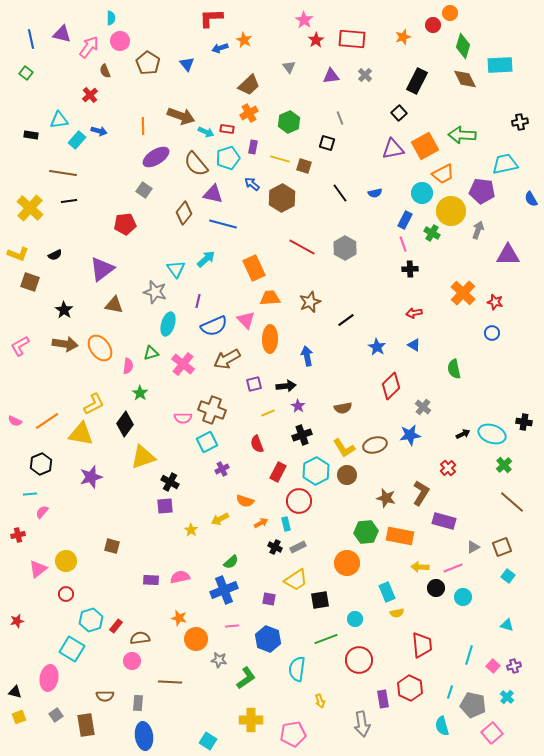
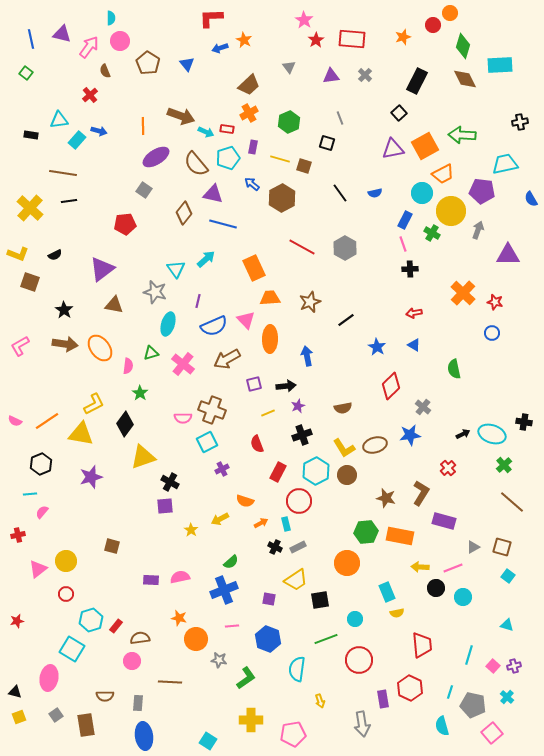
purple star at (298, 406): rotated 16 degrees clockwise
brown square at (502, 547): rotated 36 degrees clockwise
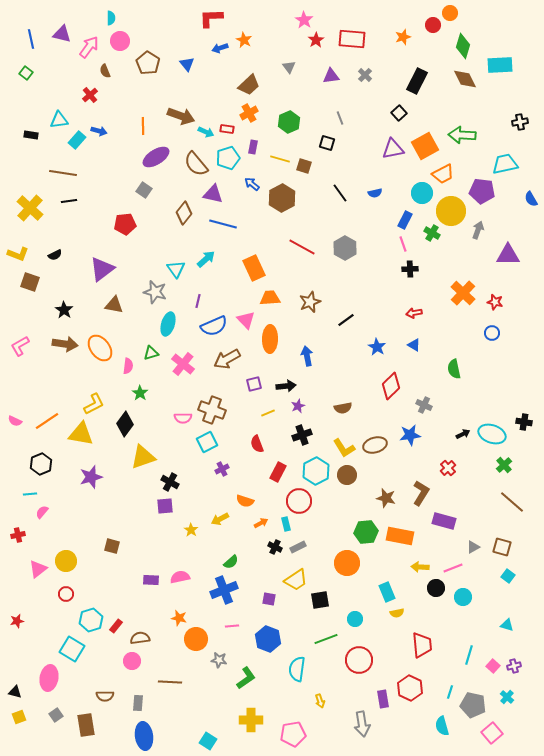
gray cross at (423, 407): moved 1 px right, 2 px up; rotated 14 degrees counterclockwise
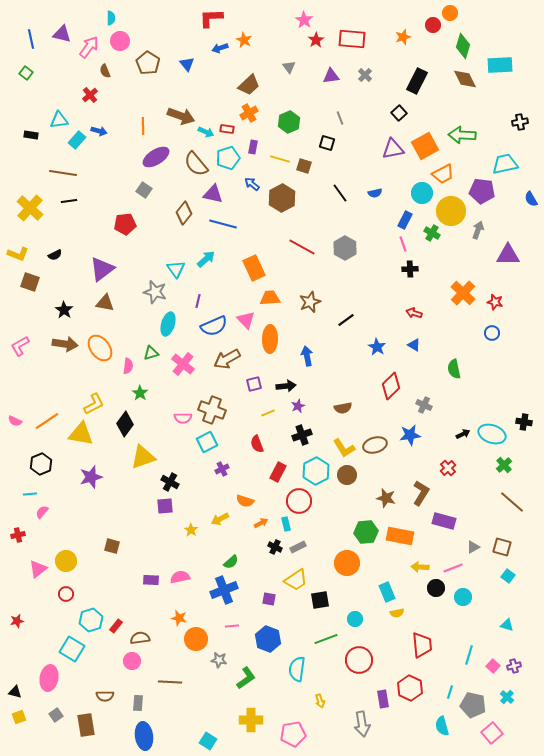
brown triangle at (114, 305): moved 9 px left, 2 px up
red arrow at (414, 313): rotated 28 degrees clockwise
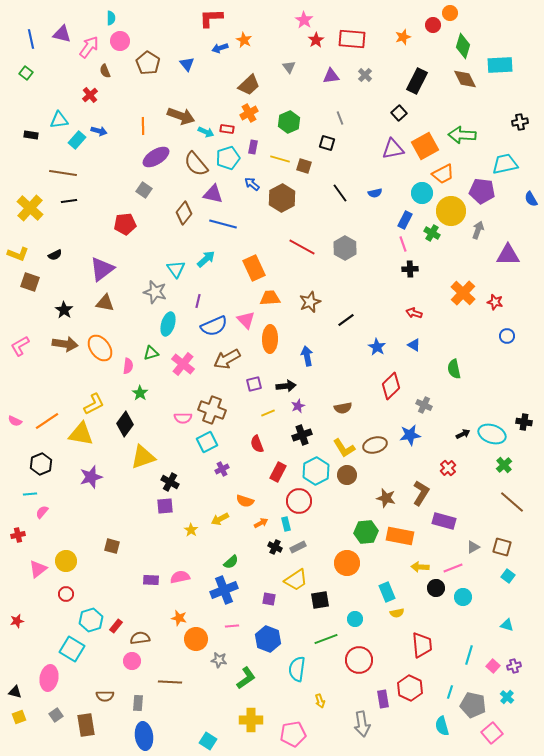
blue circle at (492, 333): moved 15 px right, 3 px down
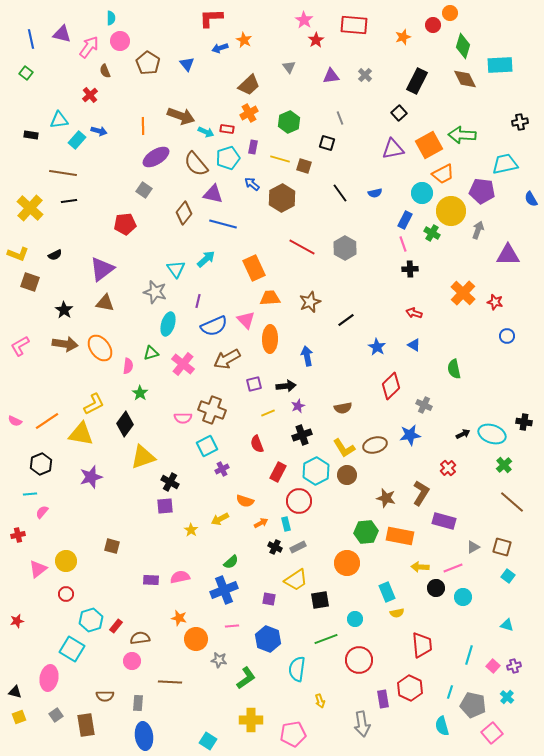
red rectangle at (352, 39): moved 2 px right, 14 px up
orange square at (425, 146): moved 4 px right, 1 px up
cyan square at (207, 442): moved 4 px down
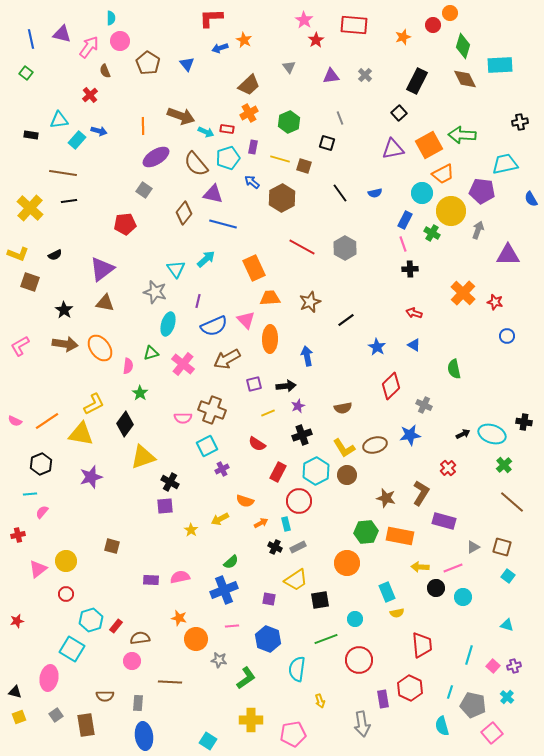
blue arrow at (252, 184): moved 2 px up
red semicircle at (257, 444): rotated 36 degrees counterclockwise
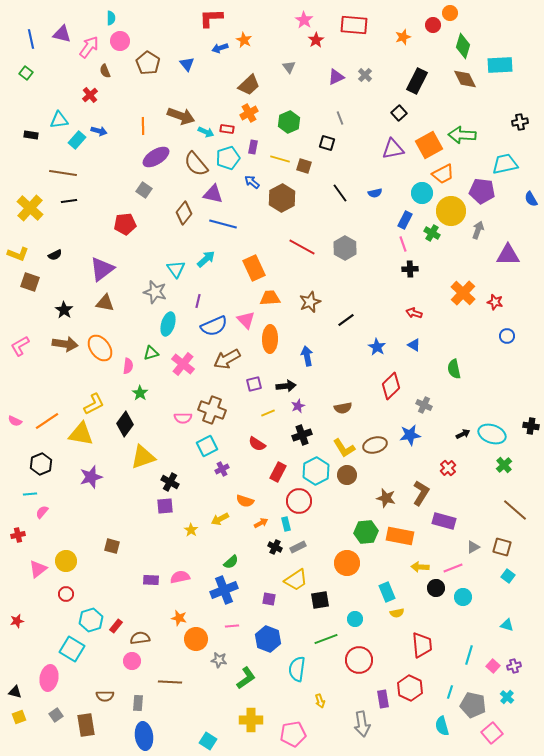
purple triangle at (331, 76): moved 5 px right, 1 px down; rotated 18 degrees counterclockwise
black cross at (524, 422): moved 7 px right, 4 px down
brown line at (512, 502): moved 3 px right, 8 px down
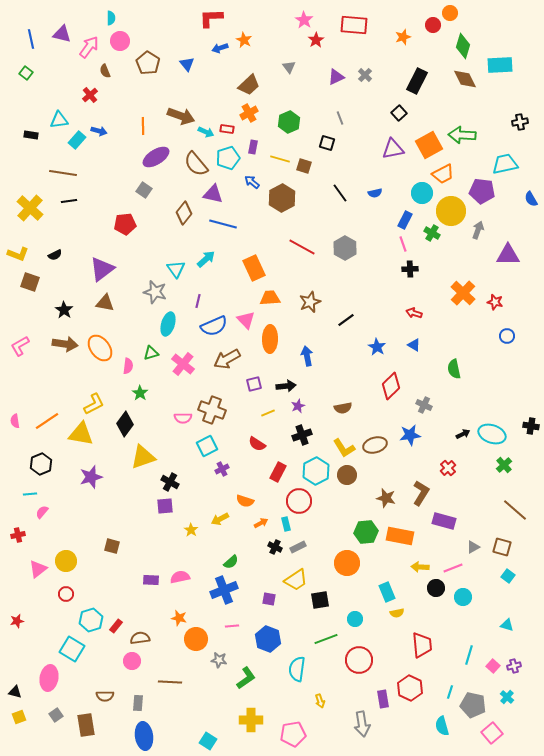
pink semicircle at (15, 421): rotated 56 degrees clockwise
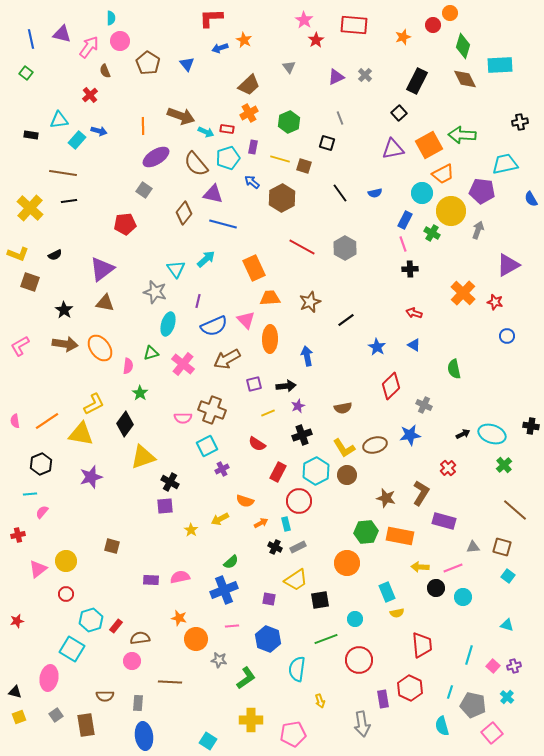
purple triangle at (508, 255): moved 10 px down; rotated 30 degrees counterclockwise
gray triangle at (473, 547): rotated 24 degrees clockwise
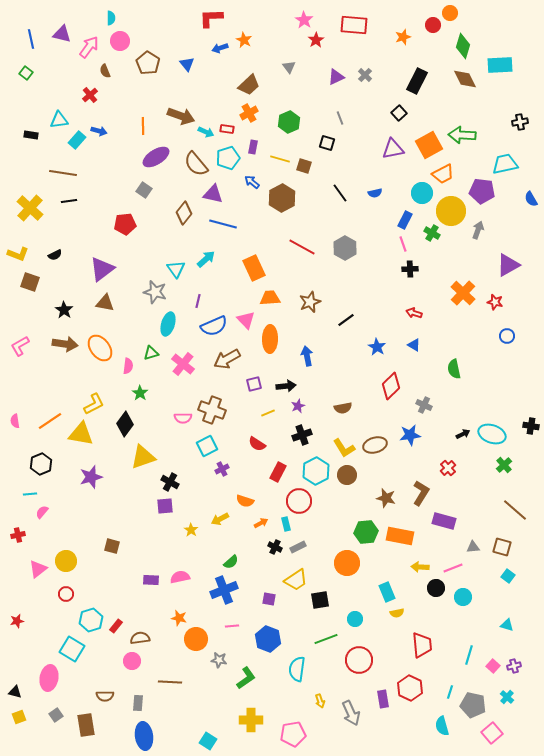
orange line at (47, 421): moved 3 px right
gray arrow at (362, 724): moved 11 px left, 11 px up; rotated 15 degrees counterclockwise
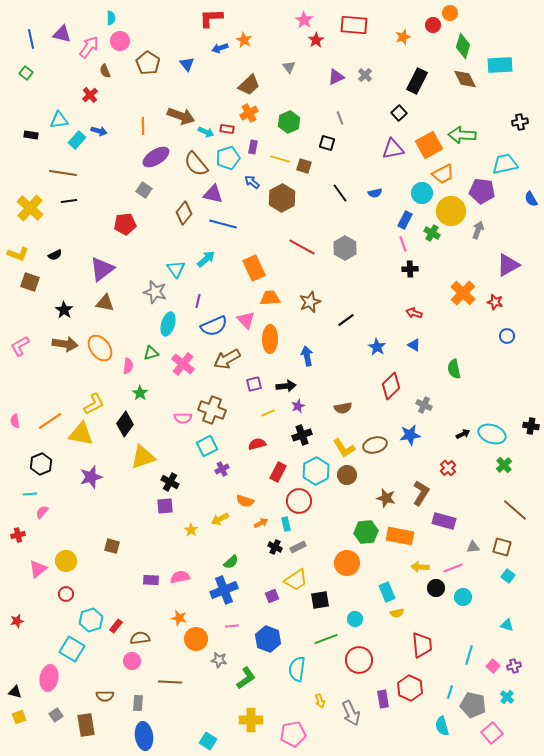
red semicircle at (257, 444): rotated 132 degrees clockwise
purple square at (269, 599): moved 3 px right, 3 px up; rotated 32 degrees counterclockwise
